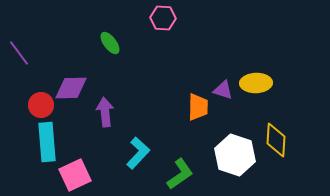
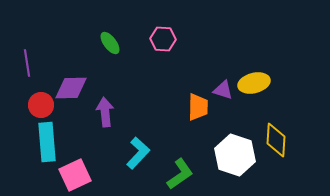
pink hexagon: moved 21 px down
purple line: moved 8 px right, 10 px down; rotated 28 degrees clockwise
yellow ellipse: moved 2 px left; rotated 12 degrees counterclockwise
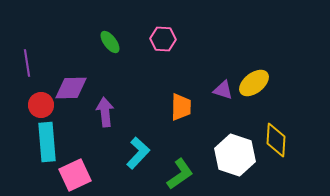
green ellipse: moved 1 px up
yellow ellipse: rotated 24 degrees counterclockwise
orange trapezoid: moved 17 px left
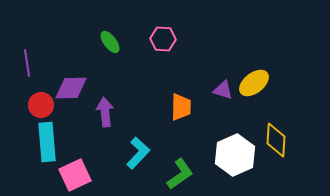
white hexagon: rotated 18 degrees clockwise
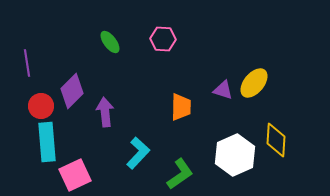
yellow ellipse: rotated 12 degrees counterclockwise
purple diamond: moved 1 px right, 3 px down; rotated 44 degrees counterclockwise
red circle: moved 1 px down
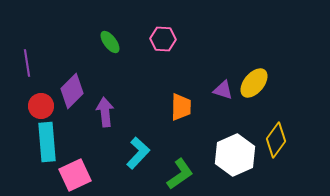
yellow diamond: rotated 32 degrees clockwise
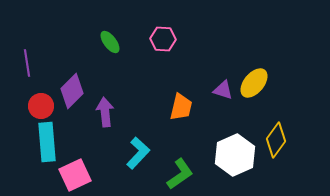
orange trapezoid: rotated 12 degrees clockwise
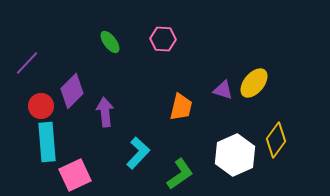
purple line: rotated 52 degrees clockwise
